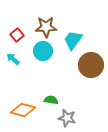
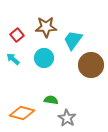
cyan circle: moved 1 px right, 7 px down
orange diamond: moved 1 px left, 3 px down
gray star: rotated 18 degrees clockwise
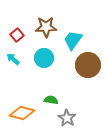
brown circle: moved 3 px left
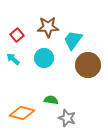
brown star: moved 2 px right
gray star: rotated 12 degrees counterclockwise
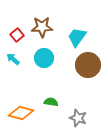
brown star: moved 6 px left
cyan trapezoid: moved 4 px right, 3 px up
green semicircle: moved 2 px down
orange diamond: moved 1 px left
gray star: moved 11 px right
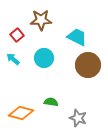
brown star: moved 1 px left, 7 px up
cyan trapezoid: rotated 80 degrees clockwise
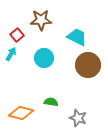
cyan arrow: moved 2 px left, 5 px up; rotated 80 degrees clockwise
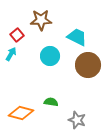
cyan circle: moved 6 px right, 2 px up
gray star: moved 1 px left, 2 px down
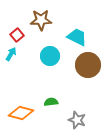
green semicircle: rotated 16 degrees counterclockwise
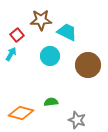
cyan trapezoid: moved 10 px left, 5 px up
